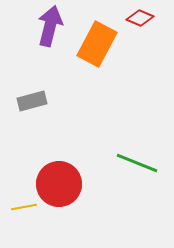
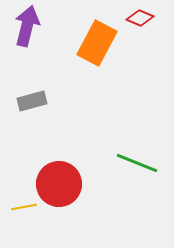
purple arrow: moved 23 px left
orange rectangle: moved 1 px up
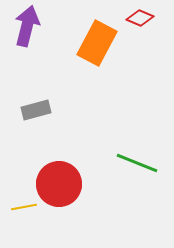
gray rectangle: moved 4 px right, 9 px down
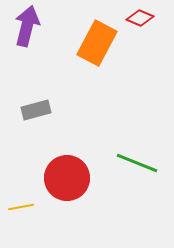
red circle: moved 8 px right, 6 px up
yellow line: moved 3 px left
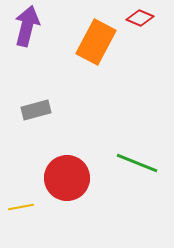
orange rectangle: moved 1 px left, 1 px up
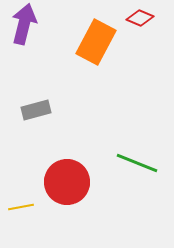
purple arrow: moved 3 px left, 2 px up
red circle: moved 4 px down
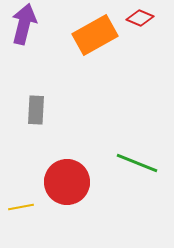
orange rectangle: moved 1 px left, 7 px up; rotated 33 degrees clockwise
gray rectangle: rotated 72 degrees counterclockwise
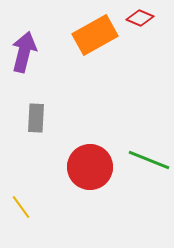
purple arrow: moved 28 px down
gray rectangle: moved 8 px down
green line: moved 12 px right, 3 px up
red circle: moved 23 px right, 15 px up
yellow line: rotated 65 degrees clockwise
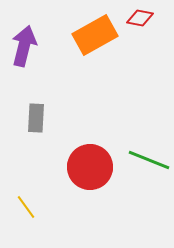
red diamond: rotated 12 degrees counterclockwise
purple arrow: moved 6 px up
yellow line: moved 5 px right
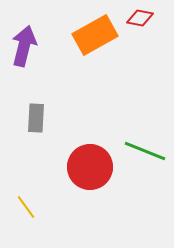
green line: moved 4 px left, 9 px up
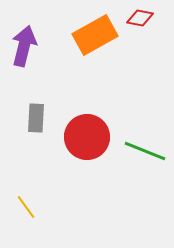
red circle: moved 3 px left, 30 px up
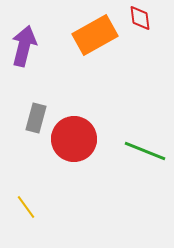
red diamond: rotated 72 degrees clockwise
gray rectangle: rotated 12 degrees clockwise
red circle: moved 13 px left, 2 px down
